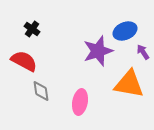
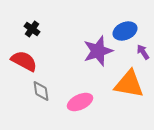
pink ellipse: rotated 55 degrees clockwise
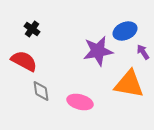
purple star: rotated 8 degrees clockwise
pink ellipse: rotated 40 degrees clockwise
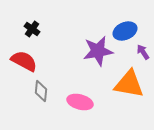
gray diamond: rotated 15 degrees clockwise
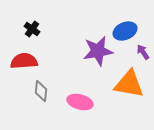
red semicircle: rotated 32 degrees counterclockwise
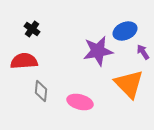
orange triangle: rotated 36 degrees clockwise
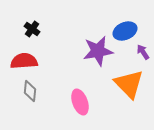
gray diamond: moved 11 px left
pink ellipse: rotated 55 degrees clockwise
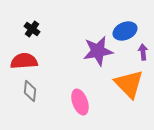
purple arrow: rotated 28 degrees clockwise
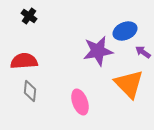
black cross: moved 3 px left, 13 px up
purple arrow: rotated 49 degrees counterclockwise
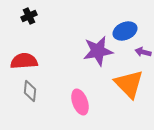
black cross: rotated 28 degrees clockwise
purple arrow: rotated 21 degrees counterclockwise
